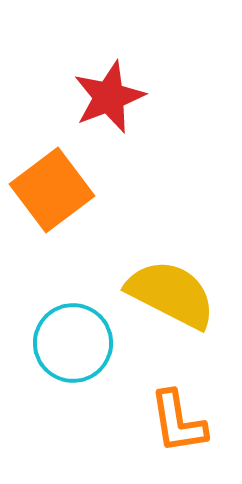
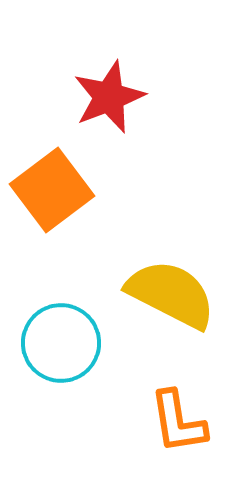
cyan circle: moved 12 px left
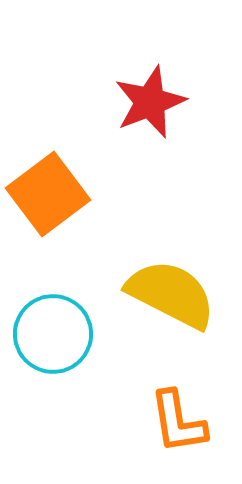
red star: moved 41 px right, 5 px down
orange square: moved 4 px left, 4 px down
cyan circle: moved 8 px left, 9 px up
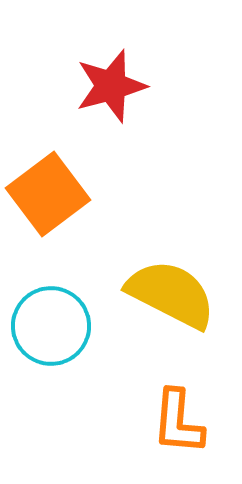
red star: moved 39 px left, 16 px up; rotated 6 degrees clockwise
cyan circle: moved 2 px left, 8 px up
orange L-shape: rotated 14 degrees clockwise
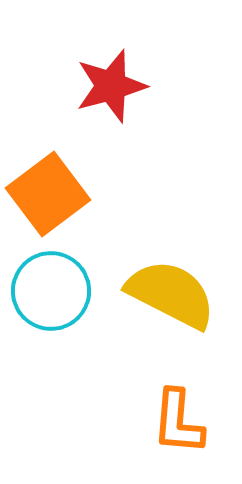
cyan circle: moved 35 px up
